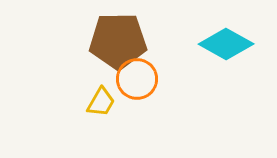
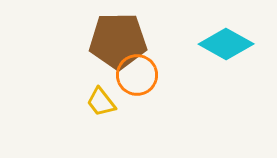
orange circle: moved 4 px up
yellow trapezoid: rotated 112 degrees clockwise
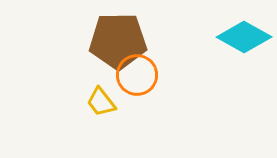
cyan diamond: moved 18 px right, 7 px up
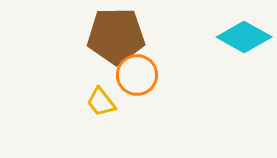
brown pentagon: moved 2 px left, 5 px up
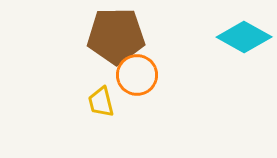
yellow trapezoid: rotated 24 degrees clockwise
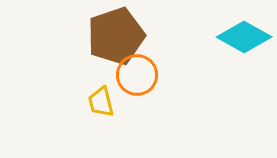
brown pentagon: rotated 18 degrees counterclockwise
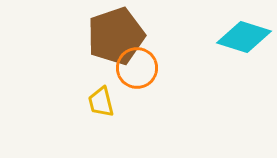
cyan diamond: rotated 12 degrees counterclockwise
orange circle: moved 7 px up
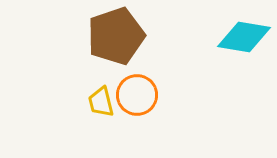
cyan diamond: rotated 8 degrees counterclockwise
orange circle: moved 27 px down
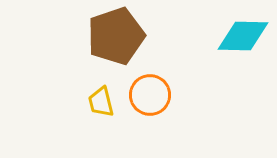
cyan diamond: moved 1 px left, 1 px up; rotated 8 degrees counterclockwise
orange circle: moved 13 px right
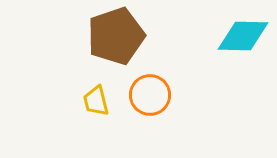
yellow trapezoid: moved 5 px left, 1 px up
